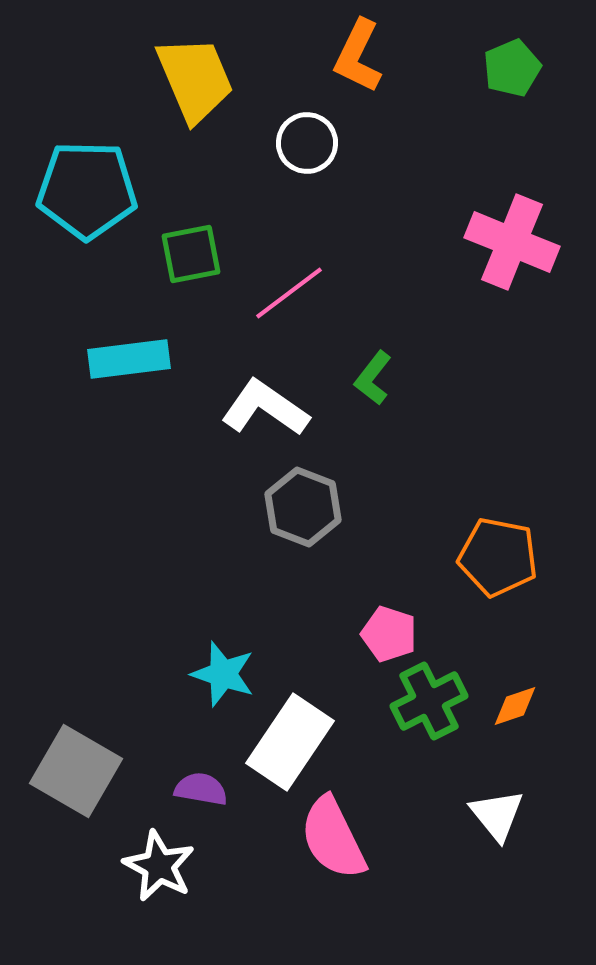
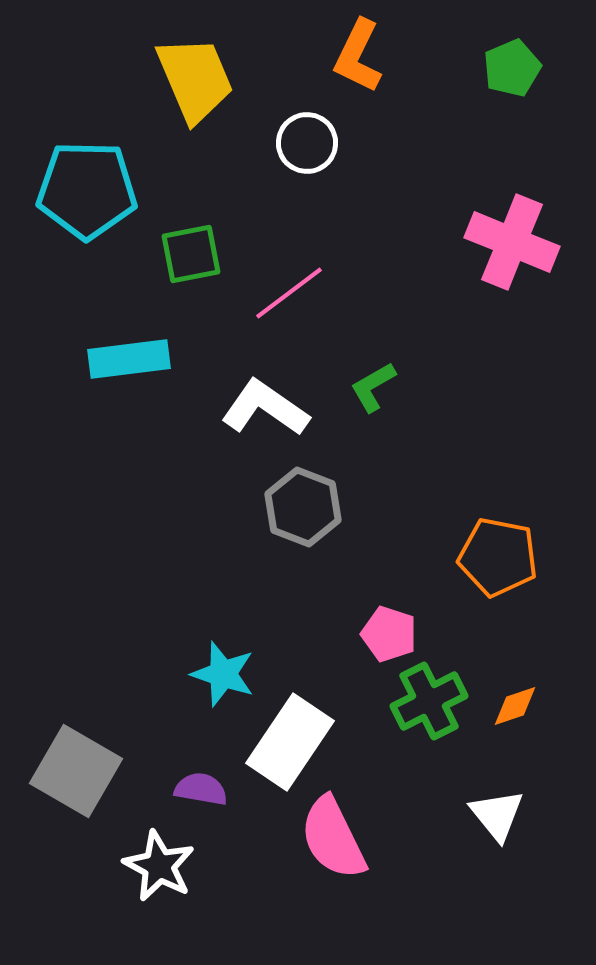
green L-shape: moved 9 px down; rotated 22 degrees clockwise
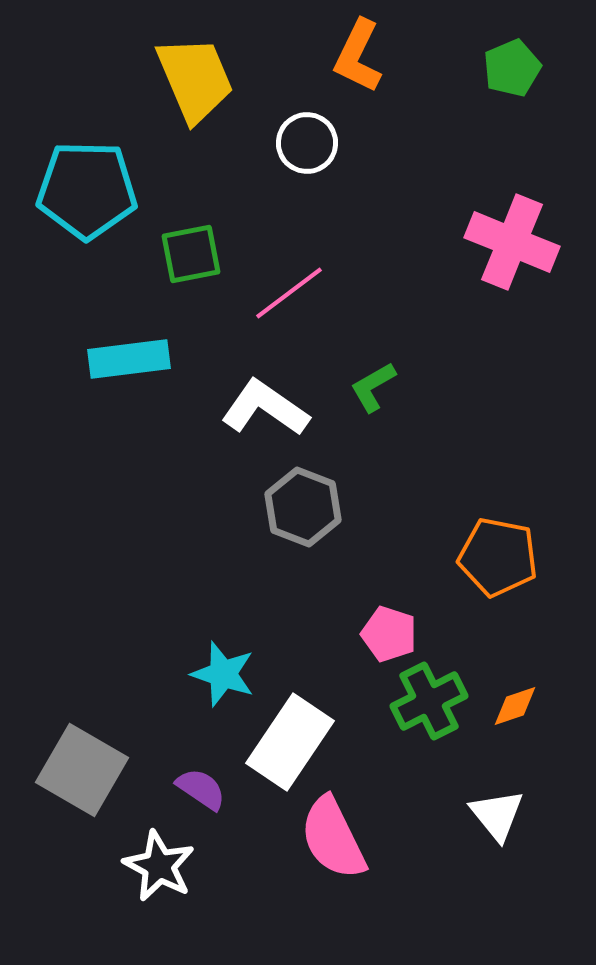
gray square: moved 6 px right, 1 px up
purple semicircle: rotated 24 degrees clockwise
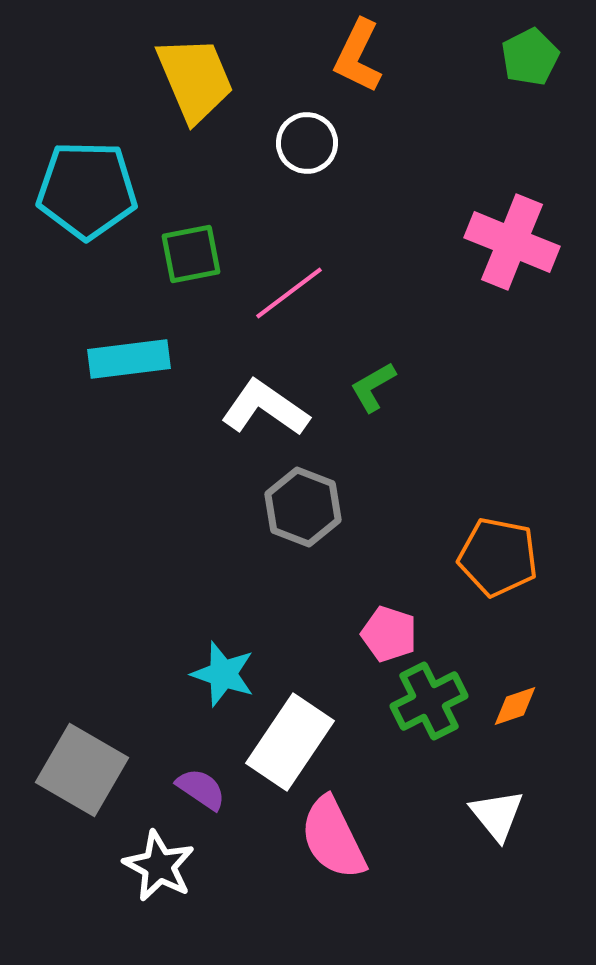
green pentagon: moved 18 px right, 11 px up; rotated 4 degrees counterclockwise
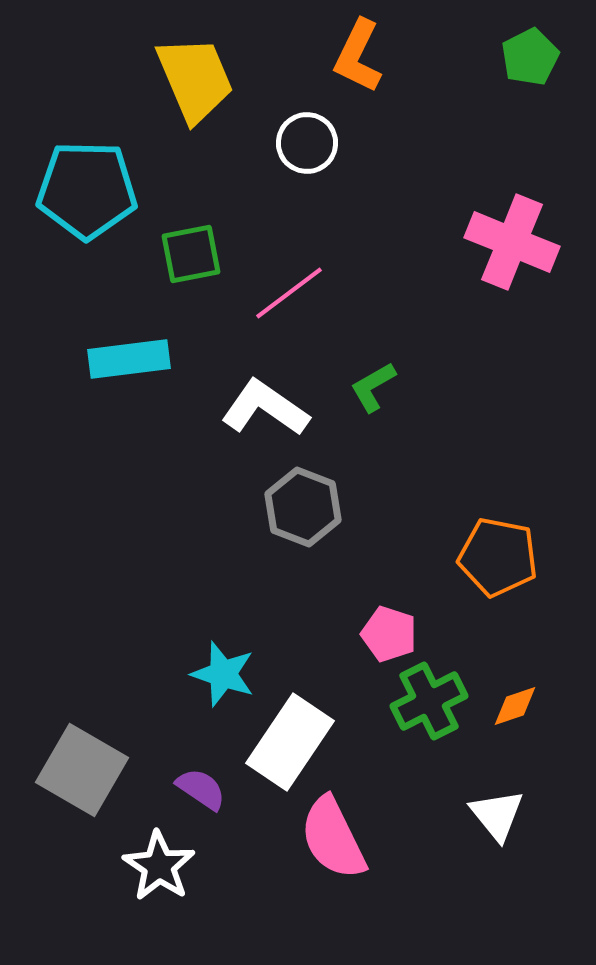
white star: rotated 6 degrees clockwise
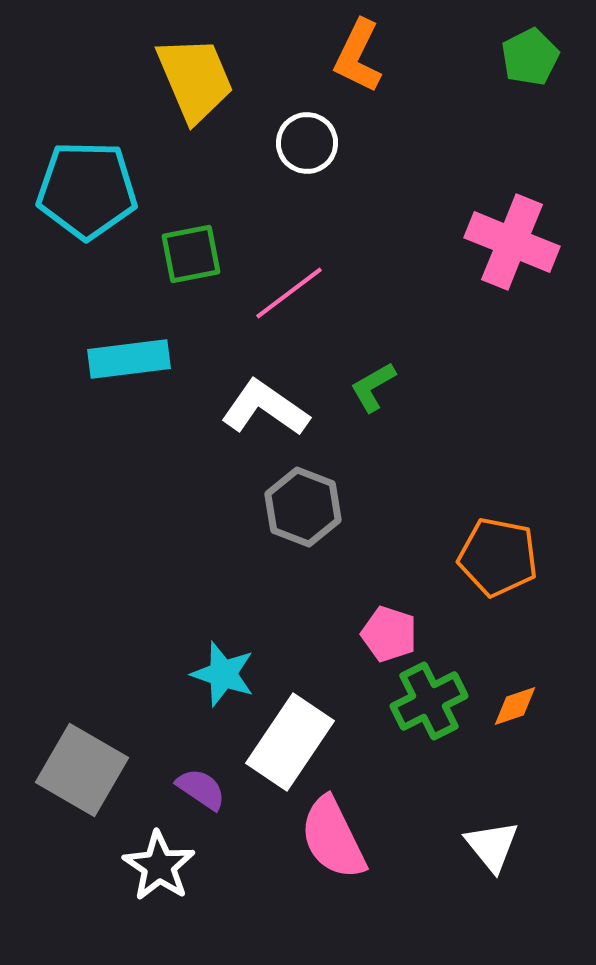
white triangle: moved 5 px left, 31 px down
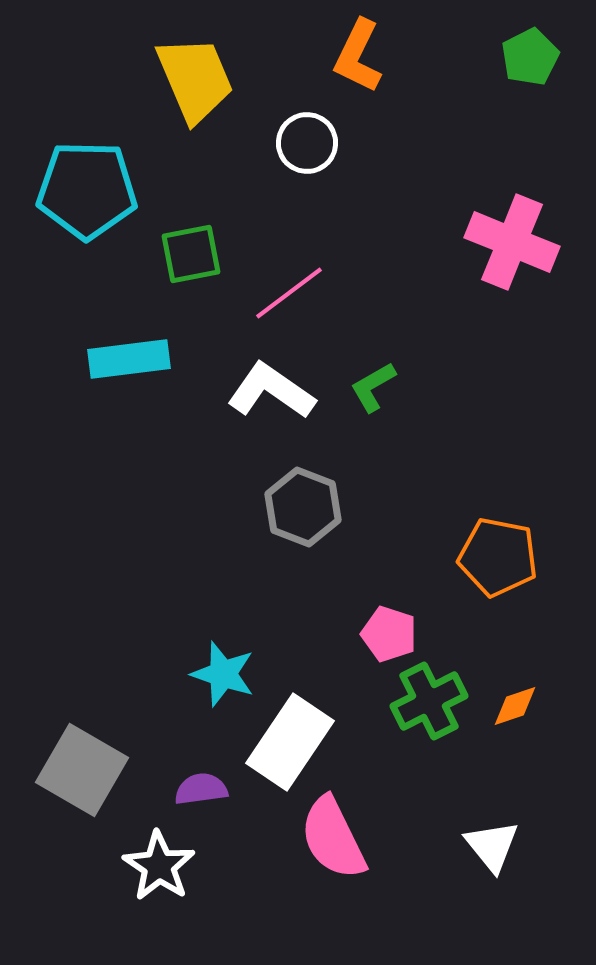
white L-shape: moved 6 px right, 17 px up
purple semicircle: rotated 42 degrees counterclockwise
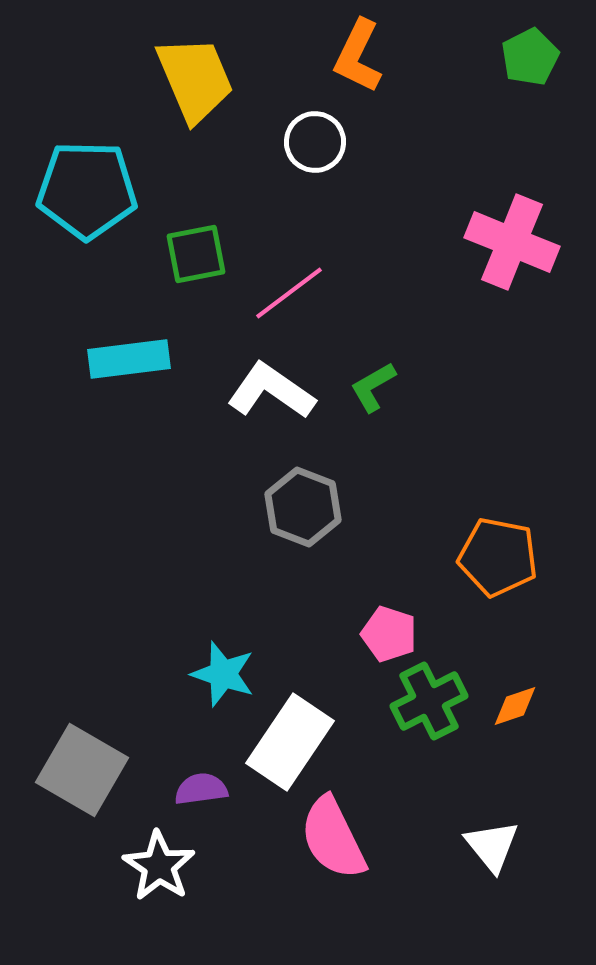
white circle: moved 8 px right, 1 px up
green square: moved 5 px right
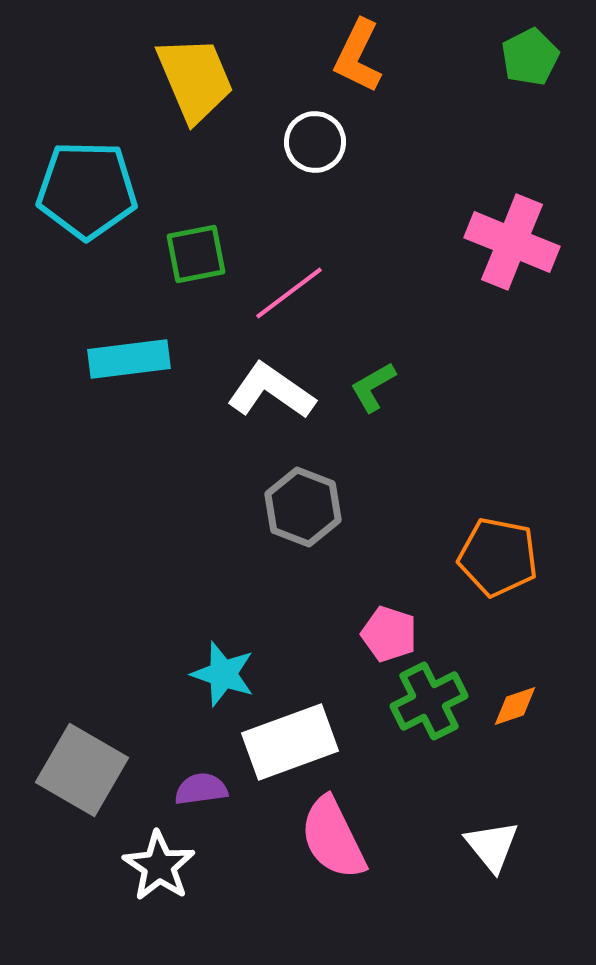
white rectangle: rotated 36 degrees clockwise
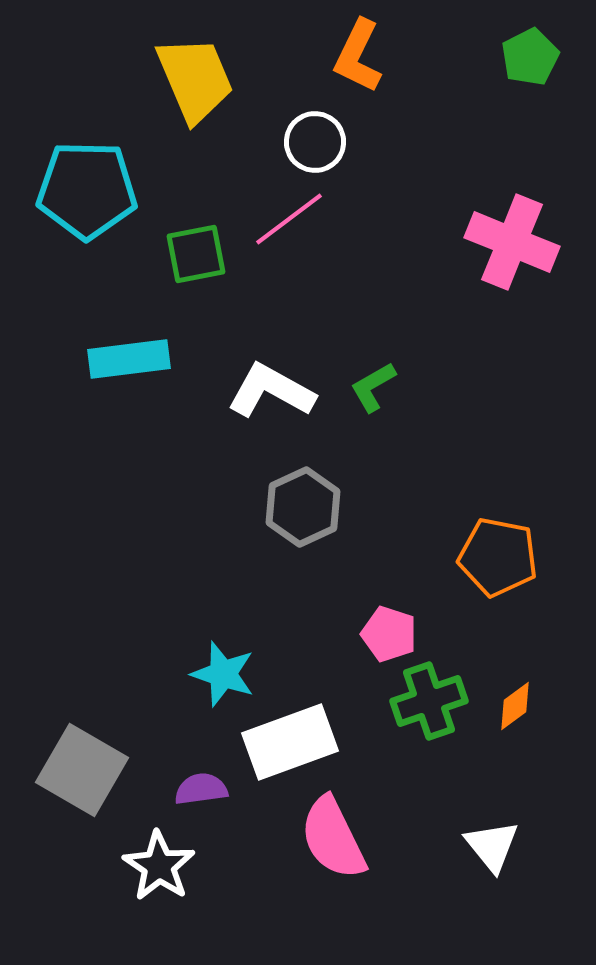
pink line: moved 74 px up
white L-shape: rotated 6 degrees counterclockwise
gray hexagon: rotated 14 degrees clockwise
green cross: rotated 8 degrees clockwise
orange diamond: rotated 18 degrees counterclockwise
